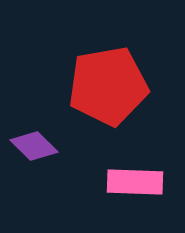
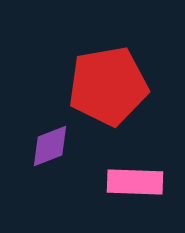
purple diamond: moved 16 px right; rotated 66 degrees counterclockwise
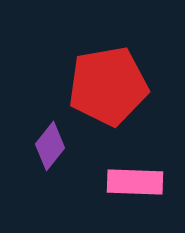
purple diamond: rotated 30 degrees counterclockwise
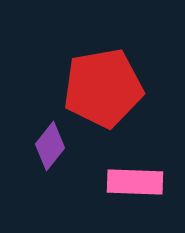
red pentagon: moved 5 px left, 2 px down
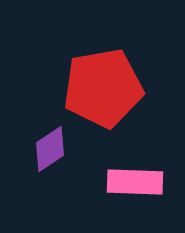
purple diamond: moved 3 px down; rotated 18 degrees clockwise
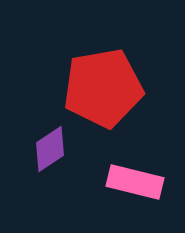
pink rectangle: rotated 12 degrees clockwise
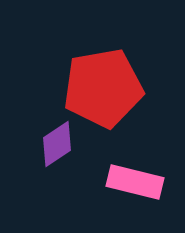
purple diamond: moved 7 px right, 5 px up
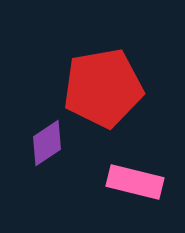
purple diamond: moved 10 px left, 1 px up
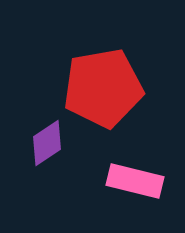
pink rectangle: moved 1 px up
